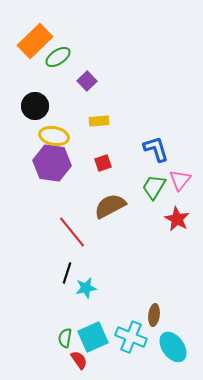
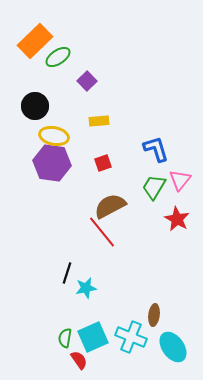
red line: moved 30 px right
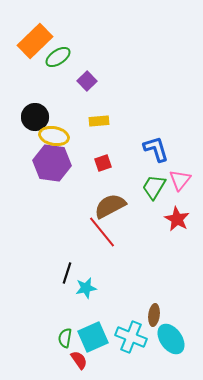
black circle: moved 11 px down
cyan ellipse: moved 2 px left, 8 px up
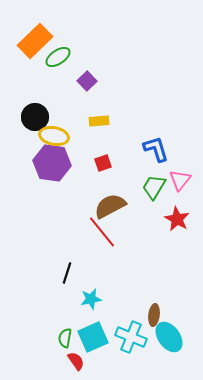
cyan star: moved 5 px right, 11 px down
cyan ellipse: moved 2 px left, 2 px up
red semicircle: moved 3 px left, 1 px down
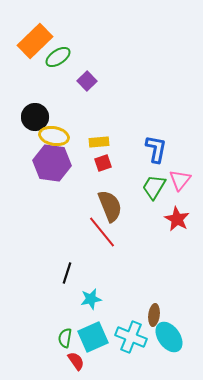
yellow rectangle: moved 21 px down
blue L-shape: rotated 28 degrees clockwise
brown semicircle: rotated 96 degrees clockwise
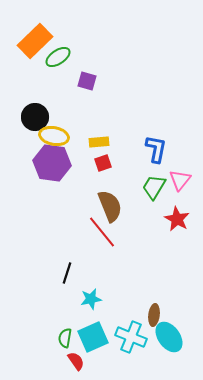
purple square: rotated 30 degrees counterclockwise
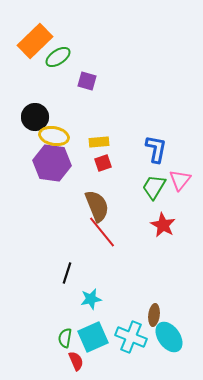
brown semicircle: moved 13 px left
red star: moved 14 px left, 6 px down
red semicircle: rotated 12 degrees clockwise
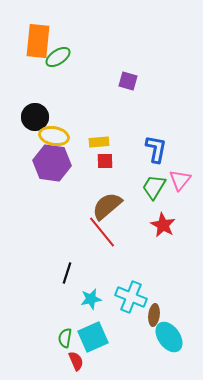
orange rectangle: moved 3 px right; rotated 40 degrees counterclockwise
purple square: moved 41 px right
red square: moved 2 px right, 2 px up; rotated 18 degrees clockwise
brown semicircle: moved 10 px right; rotated 108 degrees counterclockwise
cyan cross: moved 40 px up
